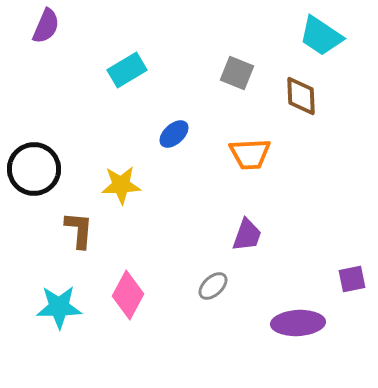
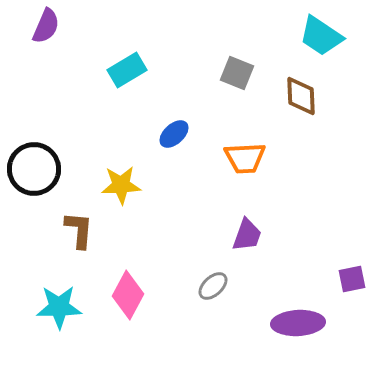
orange trapezoid: moved 5 px left, 4 px down
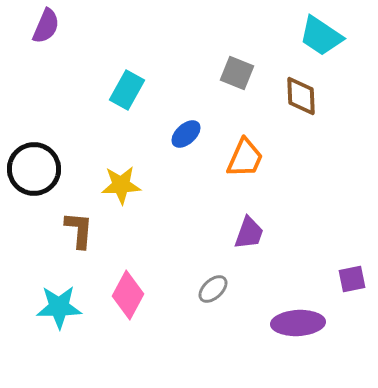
cyan rectangle: moved 20 px down; rotated 30 degrees counterclockwise
blue ellipse: moved 12 px right
orange trapezoid: rotated 63 degrees counterclockwise
purple trapezoid: moved 2 px right, 2 px up
gray ellipse: moved 3 px down
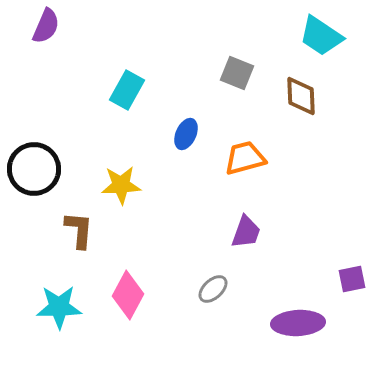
blue ellipse: rotated 24 degrees counterclockwise
orange trapezoid: rotated 129 degrees counterclockwise
purple trapezoid: moved 3 px left, 1 px up
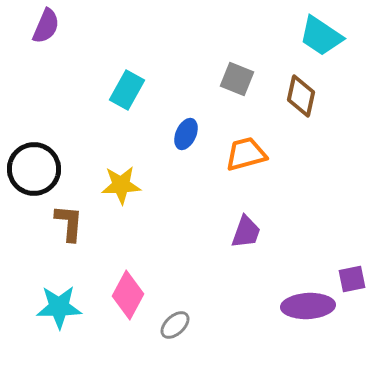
gray square: moved 6 px down
brown diamond: rotated 15 degrees clockwise
orange trapezoid: moved 1 px right, 4 px up
brown L-shape: moved 10 px left, 7 px up
gray ellipse: moved 38 px left, 36 px down
purple ellipse: moved 10 px right, 17 px up
